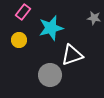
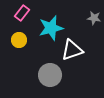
pink rectangle: moved 1 px left, 1 px down
white triangle: moved 5 px up
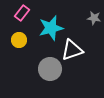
gray circle: moved 6 px up
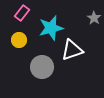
gray star: rotated 24 degrees clockwise
gray circle: moved 8 px left, 2 px up
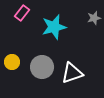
gray star: rotated 24 degrees clockwise
cyan star: moved 3 px right, 1 px up
yellow circle: moved 7 px left, 22 px down
white triangle: moved 23 px down
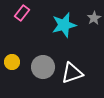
gray star: rotated 16 degrees counterclockwise
cyan star: moved 10 px right, 2 px up
gray circle: moved 1 px right
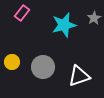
white triangle: moved 7 px right, 3 px down
